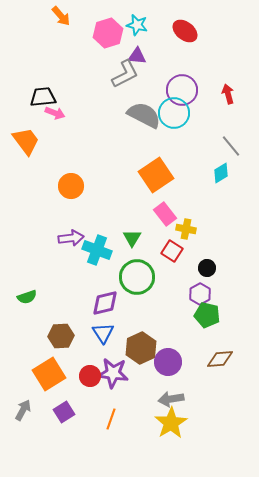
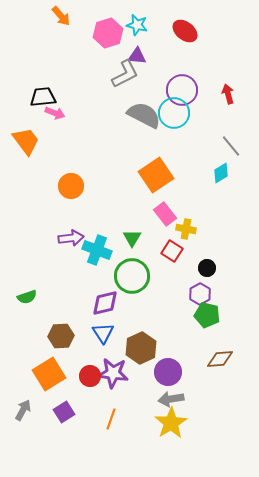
green circle at (137, 277): moved 5 px left, 1 px up
purple circle at (168, 362): moved 10 px down
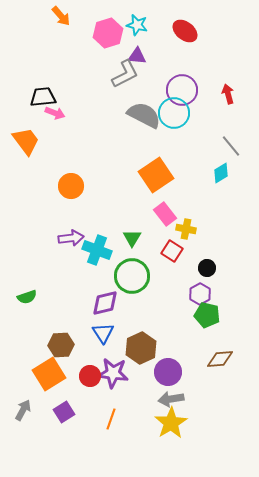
brown hexagon at (61, 336): moved 9 px down
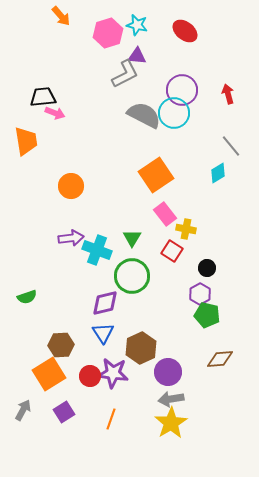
orange trapezoid at (26, 141): rotated 28 degrees clockwise
cyan diamond at (221, 173): moved 3 px left
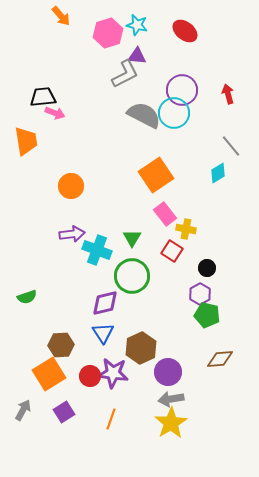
purple arrow at (71, 238): moved 1 px right, 4 px up
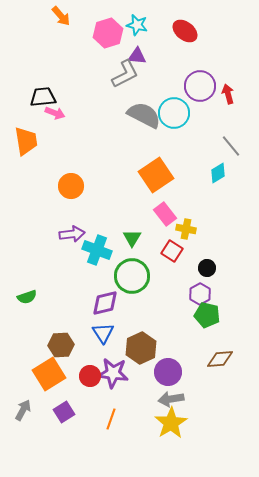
purple circle at (182, 90): moved 18 px right, 4 px up
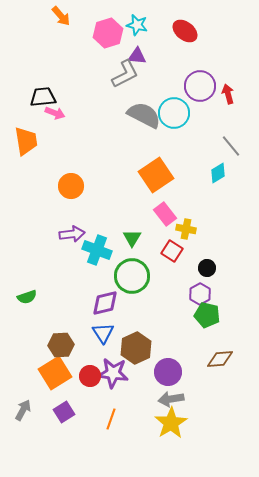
brown hexagon at (141, 348): moved 5 px left
orange square at (49, 374): moved 6 px right, 1 px up
